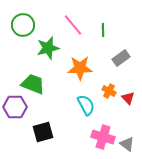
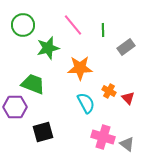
gray rectangle: moved 5 px right, 11 px up
cyan semicircle: moved 2 px up
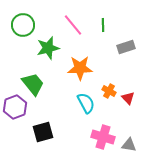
green line: moved 5 px up
gray rectangle: rotated 18 degrees clockwise
green trapezoid: rotated 30 degrees clockwise
purple hexagon: rotated 20 degrees counterclockwise
gray triangle: moved 2 px right, 1 px down; rotated 28 degrees counterclockwise
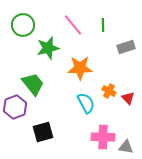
pink cross: rotated 15 degrees counterclockwise
gray triangle: moved 3 px left, 2 px down
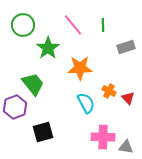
green star: rotated 20 degrees counterclockwise
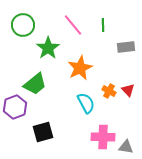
gray rectangle: rotated 12 degrees clockwise
orange star: rotated 25 degrees counterclockwise
green trapezoid: moved 2 px right; rotated 90 degrees clockwise
red triangle: moved 8 px up
